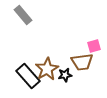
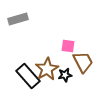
gray rectangle: moved 5 px left, 4 px down; rotated 66 degrees counterclockwise
pink square: moved 26 px left; rotated 24 degrees clockwise
brown trapezoid: moved 1 px right; rotated 110 degrees counterclockwise
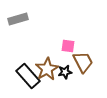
black star: moved 3 px up
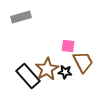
gray rectangle: moved 3 px right, 2 px up
black star: rotated 16 degrees clockwise
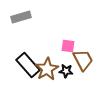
brown trapezoid: moved 2 px up
black star: moved 1 px right, 1 px up
black rectangle: moved 11 px up
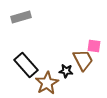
pink square: moved 26 px right
black rectangle: moved 2 px left
brown star: moved 14 px down
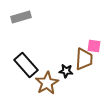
brown trapezoid: moved 1 px right, 1 px up; rotated 30 degrees clockwise
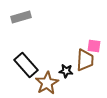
brown trapezoid: moved 1 px right, 1 px down
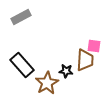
gray rectangle: rotated 12 degrees counterclockwise
black rectangle: moved 4 px left
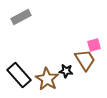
pink square: moved 1 px up; rotated 24 degrees counterclockwise
brown trapezoid: rotated 35 degrees counterclockwise
black rectangle: moved 3 px left, 10 px down
brown star: moved 4 px up; rotated 10 degrees counterclockwise
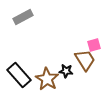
gray rectangle: moved 2 px right
